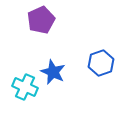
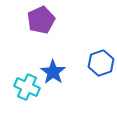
blue star: rotated 10 degrees clockwise
cyan cross: moved 2 px right
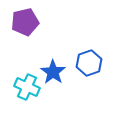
purple pentagon: moved 16 px left, 2 px down; rotated 12 degrees clockwise
blue hexagon: moved 12 px left
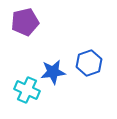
blue star: rotated 30 degrees clockwise
cyan cross: moved 3 px down
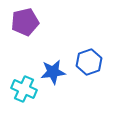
blue hexagon: moved 1 px up
cyan cross: moved 3 px left, 1 px up
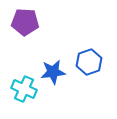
purple pentagon: rotated 16 degrees clockwise
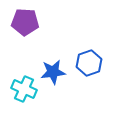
blue hexagon: moved 1 px down
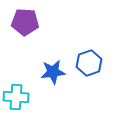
cyan cross: moved 8 px left, 8 px down; rotated 20 degrees counterclockwise
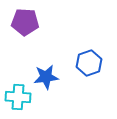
blue star: moved 7 px left, 5 px down
cyan cross: moved 2 px right
